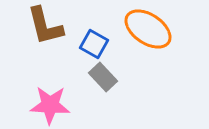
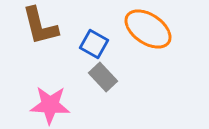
brown L-shape: moved 5 px left
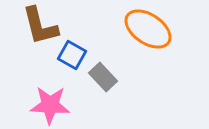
blue square: moved 22 px left, 11 px down
